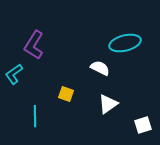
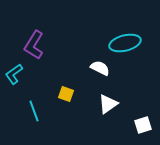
cyan line: moved 1 px left, 5 px up; rotated 20 degrees counterclockwise
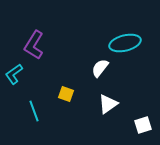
white semicircle: rotated 78 degrees counterclockwise
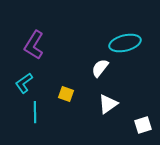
cyan L-shape: moved 10 px right, 9 px down
cyan line: moved 1 px right, 1 px down; rotated 20 degrees clockwise
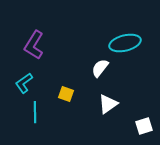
white square: moved 1 px right, 1 px down
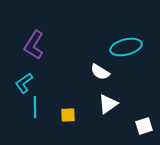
cyan ellipse: moved 1 px right, 4 px down
white semicircle: moved 4 px down; rotated 96 degrees counterclockwise
yellow square: moved 2 px right, 21 px down; rotated 21 degrees counterclockwise
cyan line: moved 5 px up
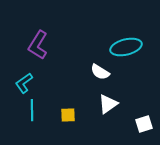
purple L-shape: moved 4 px right
cyan line: moved 3 px left, 3 px down
white square: moved 2 px up
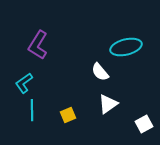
white semicircle: rotated 18 degrees clockwise
yellow square: rotated 21 degrees counterclockwise
white square: rotated 12 degrees counterclockwise
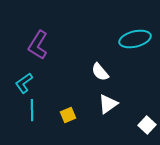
cyan ellipse: moved 9 px right, 8 px up
white square: moved 3 px right, 1 px down; rotated 18 degrees counterclockwise
